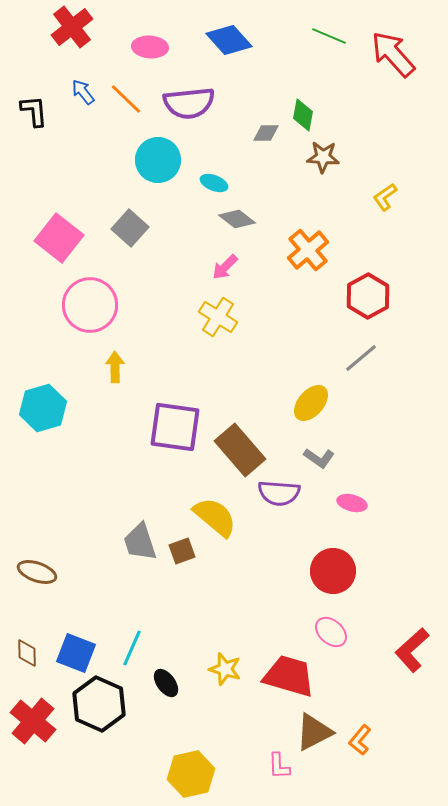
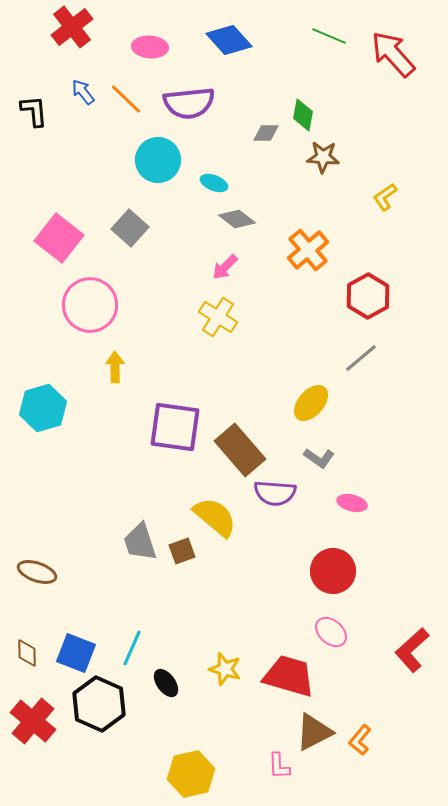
purple semicircle at (279, 493): moved 4 px left
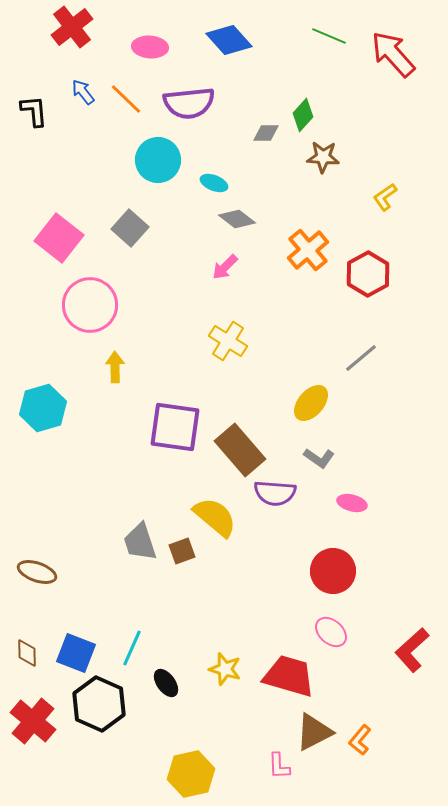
green diamond at (303, 115): rotated 32 degrees clockwise
red hexagon at (368, 296): moved 22 px up
yellow cross at (218, 317): moved 10 px right, 24 px down
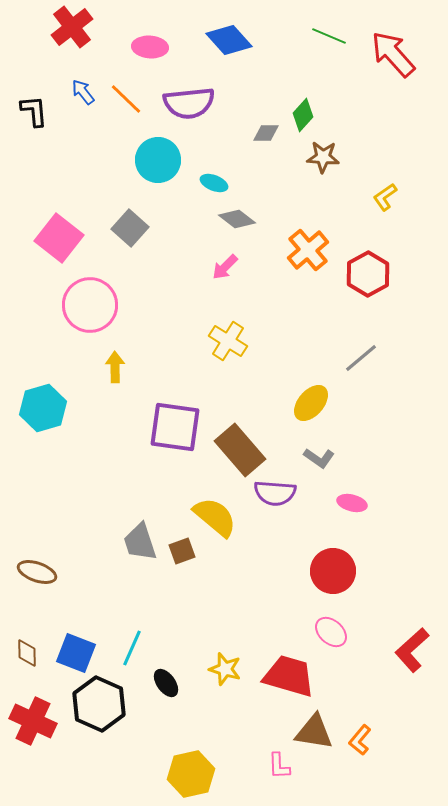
red cross at (33, 721): rotated 15 degrees counterclockwise
brown triangle at (314, 732): rotated 36 degrees clockwise
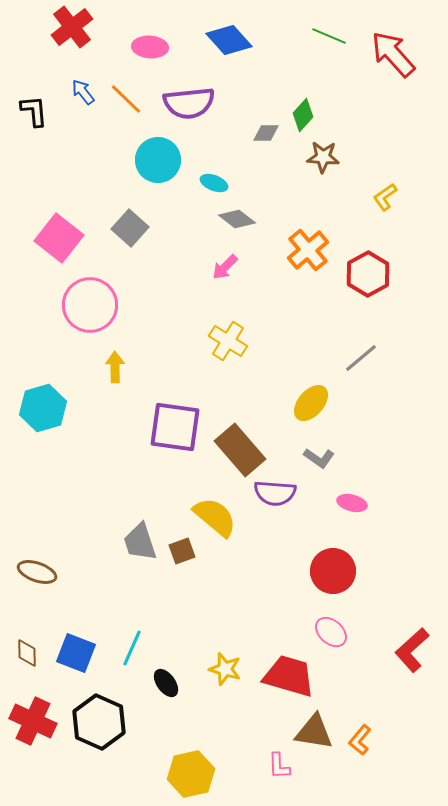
black hexagon at (99, 704): moved 18 px down
